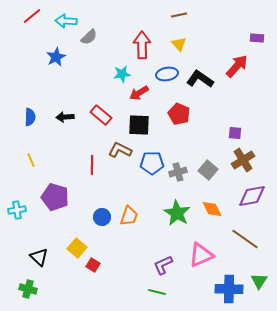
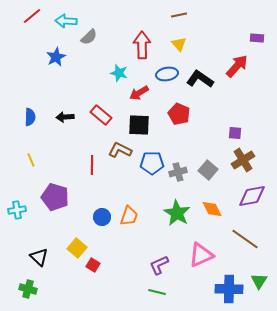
cyan star at (122, 74): moved 3 px left, 1 px up; rotated 24 degrees clockwise
purple L-shape at (163, 265): moved 4 px left
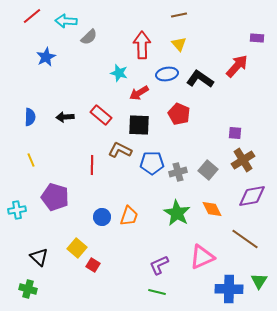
blue star at (56, 57): moved 10 px left
pink triangle at (201, 255): moved 1 px right, 2 px down
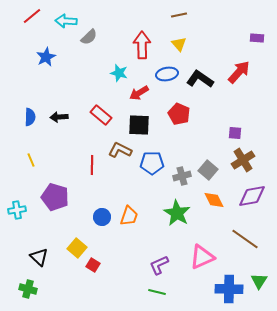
red arrow at (237, 66): moved 2 px right, 6 px down
black arrow at (65, 117): moved 6 px left
gray cross at (178, 172): moved 4 px right, 4 px down
orange diamond at (212, 209): moved 2 px right, 9 px up
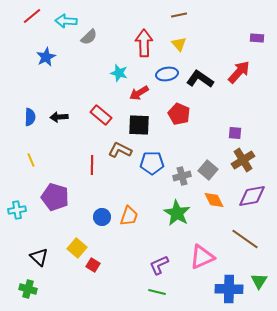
red arrow at (142, 45): moved 2 px right, 2 px up
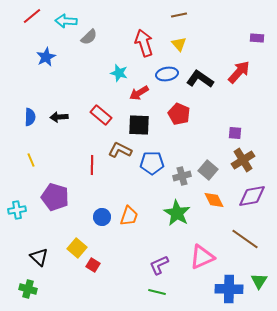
red arrow at (144, 43): rotated 16 degrees counterclockwise
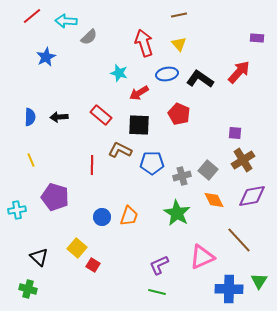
brown line at (245, 239): moved 6 px left, 1 px down; rotated 12 degrees clockwise
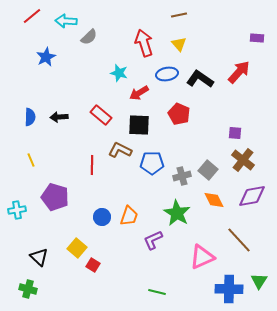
brown cross at (243, 160): rotated 20 degrees counterclockwise
purple L-shape at (159, 265): moved 6 px left, 25 px up
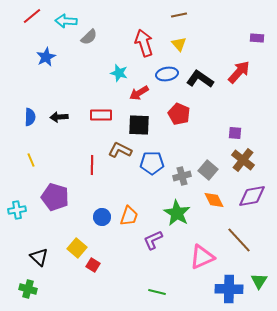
red rectangle at (101, 115): rotated 40 degrees counterclockwise
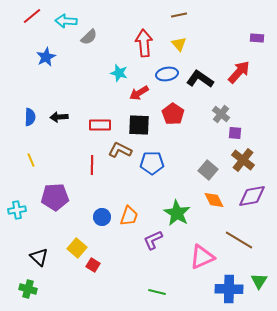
red arrow at (144, 43): rotated 12 degrees clockwise
red pentagon at (179, 114): moved 6 px left; rotated 10 degrees clockwise
red rectangle at (101, 115): moved 1 px left, 10 px down
gray cross at (182, 176): moved 39 px right, 62 px up; rotated 36 degrees counterclockwise
purple pentagon at (55, 197): rotated 20 degrees counterclockwise
brown line at (239, 240): rotated 16 degrees counterclockwise
